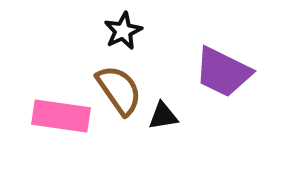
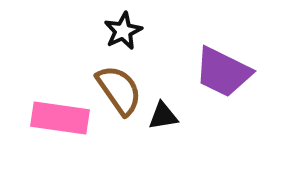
pink rectangle: moved 1 px left, 2 px down
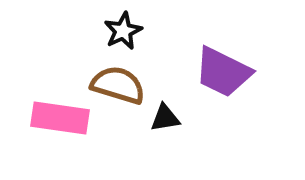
brown semicircle: moved 1 px left, 5 px up; rotated 38 degrees counterclockwise
black triangle: moved 2 px right, 2 px down
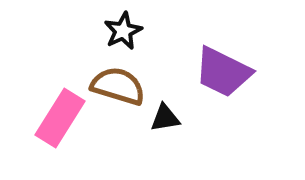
brown semicircle: moved 1 px down
pink rectangle: rotated 66 degrees counterclockwise
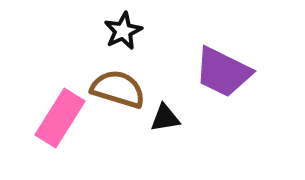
brown semicircle: moved 3 px down
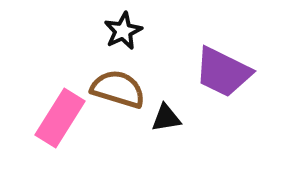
black triangle: moved 1 px right
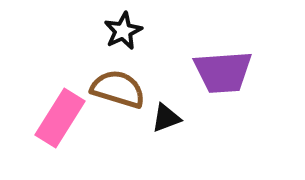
purple trapezoid: rotated 30 degrees counterclockwise
black triangle: rotated 12 degrees counterclockwise
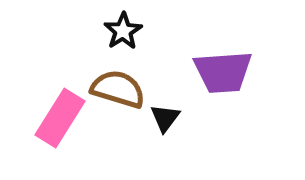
black star: rotated 6 degrees counterclockwise
black triangle: moved 1 px left; rotated 32 degrees counterclockwise
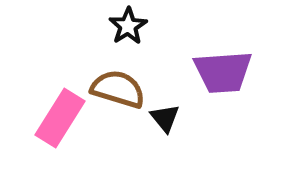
black star: moved 5 px right, 5 px up
black triangle: rotated 16 degrees counterclockwise
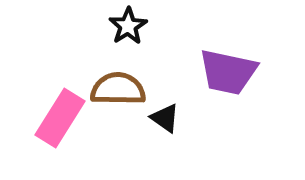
purple trapezoid: moved 5 px right; rotated 16 degrees clockwise
brown semicircle: rotated 16 degrees counterclockwise
black triangle: rotated 16 degrees counterclockwise
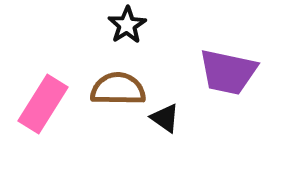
black star: moved 1 px left, 1 px up
pink rectangle: moved 17 px left, 14 px up
